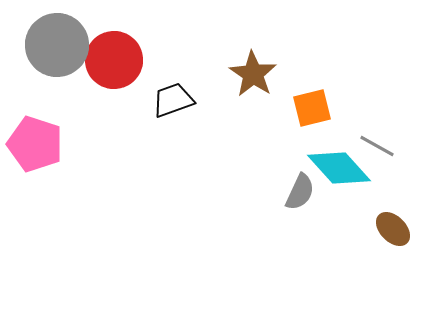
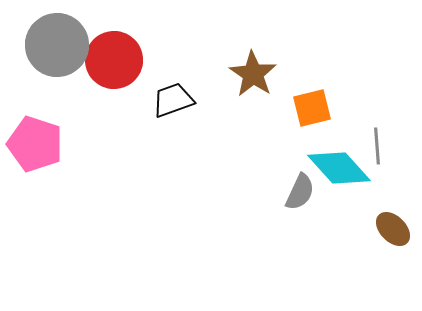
gray line: rotated 57 degrees clockwise
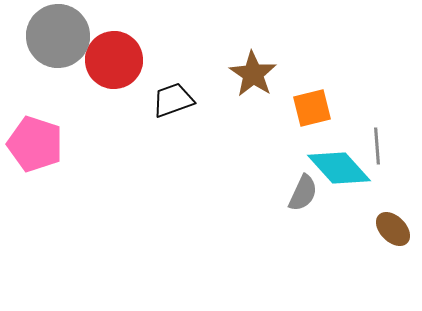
gray circle: moved 1 px right, 9 px up
gray semicircle: moved 3 px right, 1 px down
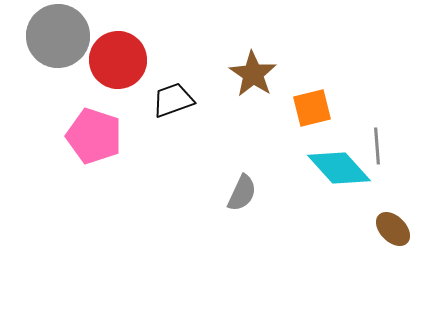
red circle: moved 4 px right
pink pentagon: moved 59 px right, 8 px up
gray semicircle: moved 61 px left
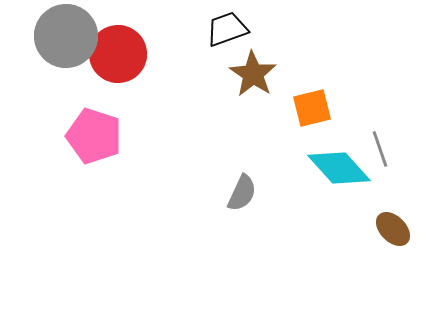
gray circle: moved 8 px right
red circle: moved 6 px up
black trapezoid: moved 54 px right, 71 px up
gray line: moved 3 px right, 3 px down; rotated 15 degrees counterclockwise
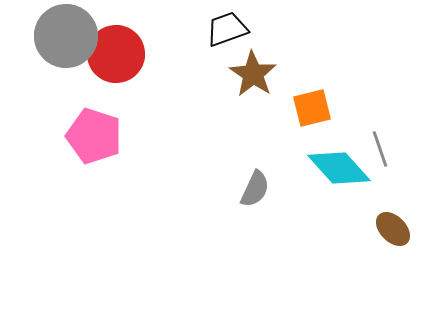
red circle: moved 2 px left
gray semicircle: moved 13 px right, 4 px up
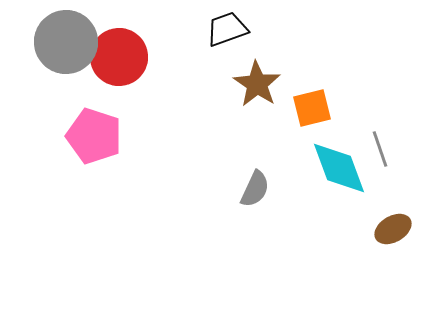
gray circle: moved 6 px down
red circle: moved 3 px right, 3 px down
brown star: moved 4 px right, 10 px down
cyan diamond: rotated 22 degrees clockwise
brown ellipse: rotated 75 degrees counterclockwise
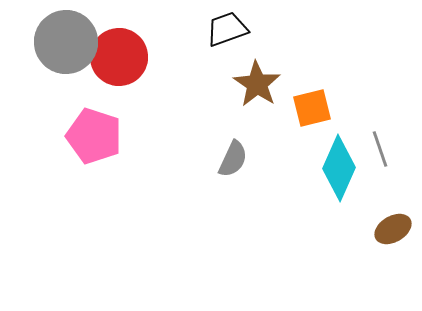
cyan diamond: rotated 44 degrees clockwise
gray semicircle: moved 22 px left, 30 px up
